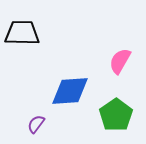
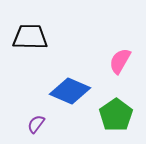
black trapezoid: moved 8 px right, 4 px down
blue diamond: rotated 27 degrees clockwise
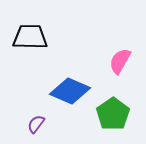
green pentagon: moved 3 px left, 1 px up
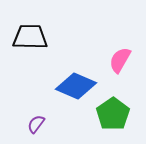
pink semicircle: moved 1 px up
blue diamond: moved 6 px right, 5 px up
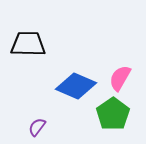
black trapezoid: moved 2 px left, 7 px down
pink semicircle: moved 18 px down
purple semicircle: moved 1 px right, 3 px down
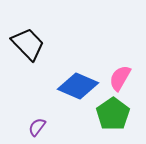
black trapezoid: rotated 45 degrees clockwise
blue diamond: moved 2 px right
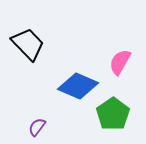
pink semicircle: moved 16 px up
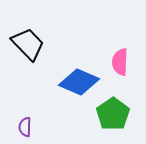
pink semicircle: rotated 28 degrees counterclockwise
blue diamond: moved 1 px right, 4 px up
purple semicircle: moved 12 px left; rotated 36 degrees counterclockwise
